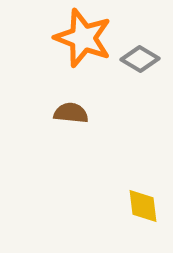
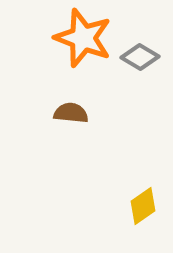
gray diamond: moved 2 px up
yellow diamond: rotated 63 degrees clockwise
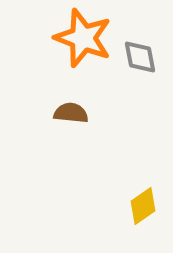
gray diamond: rotated 48 degrees clockwise
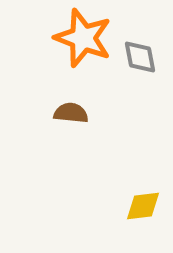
yellow diamond: rotated 27 degrees clockwise
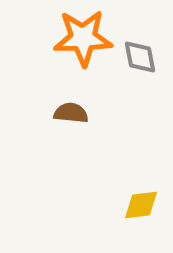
orange star: rotated 22 degrees counterclockwise
yellow diamond: moved 2 px left, 1 px up
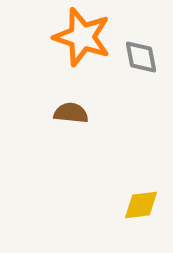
orange star: moved 1 px left, 1 px up; rotated 20 degrees clockwise
gray diamond: moved 1 px right
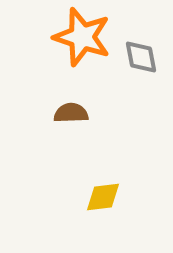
brown semicircle: rotated 8 degrees counterclockwise
yellow diamond: moved 38 px left, 8 px up
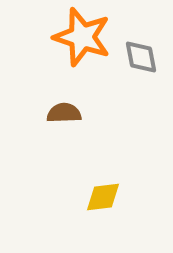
brown semicircle: moved 7 px left
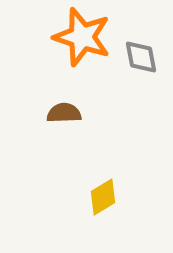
yellow diamond: rotated 24 degrees counterclockwise
